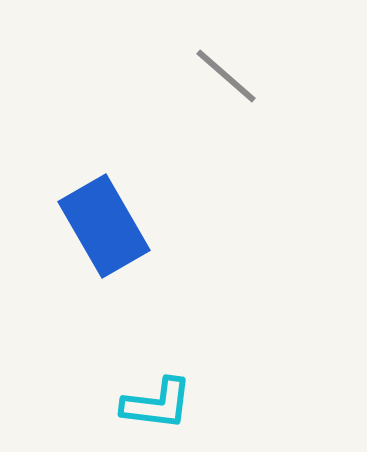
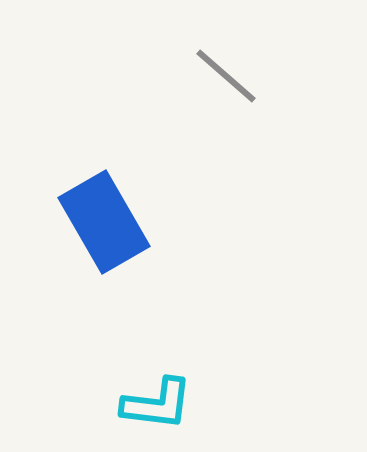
blue rectangle: moved 4 px up
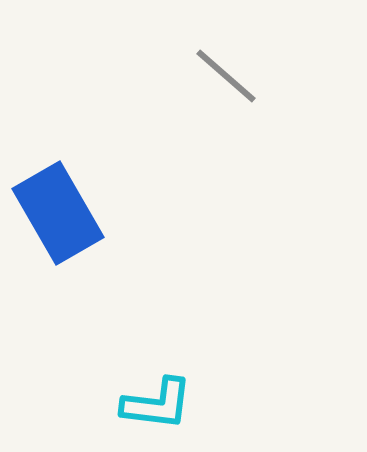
blue rectangle: moved 46 px left, 9 px up
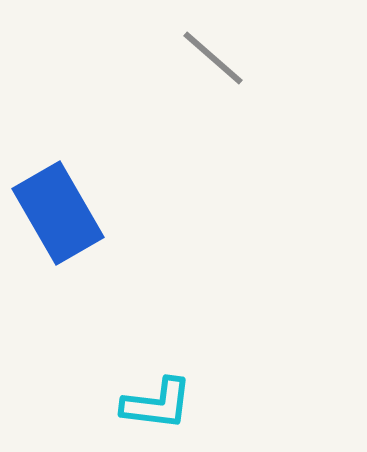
gray line: moved 13 px left, 18 px up
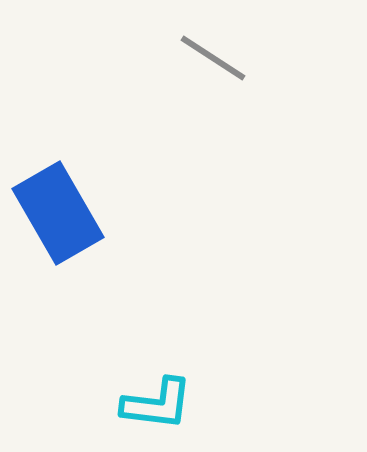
gray line: rotated 8 degrees counterclockwise
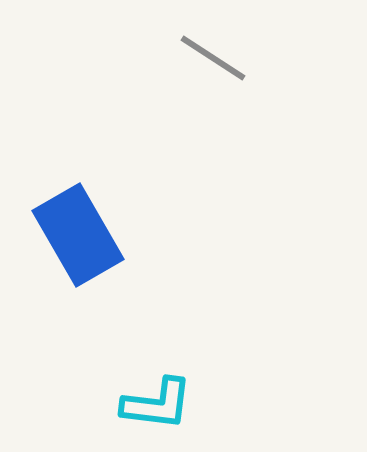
blue rectangle: moved 20 px right, 22 px down
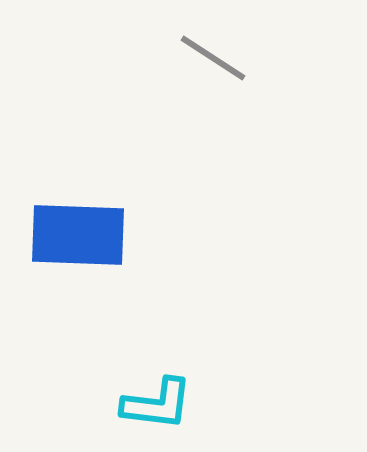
blue rectangle: rotated 58 degrees counterclockwise
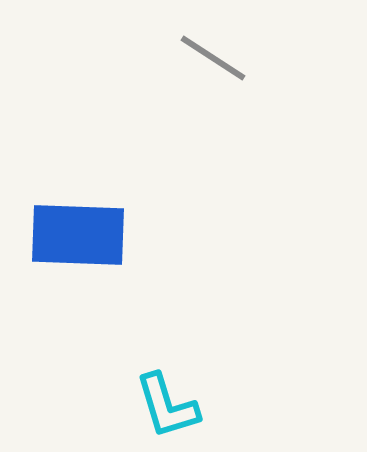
cyan L-shape: moved 10 px right, 2 px down; rotated 66 degrees clockwise
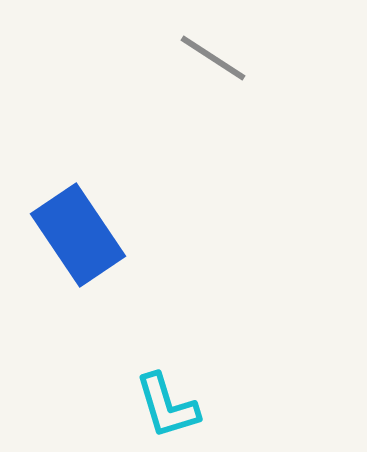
blue rectangle: rotated 54 degrees clockwise
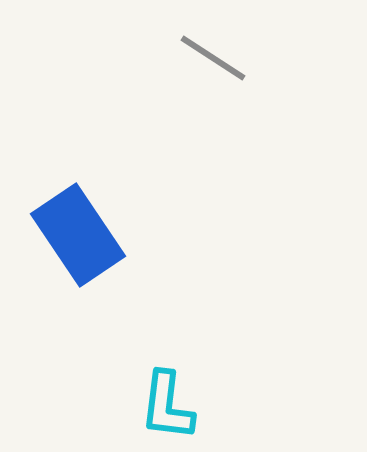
cyan L-shape: rotated 24 degrees clockwise
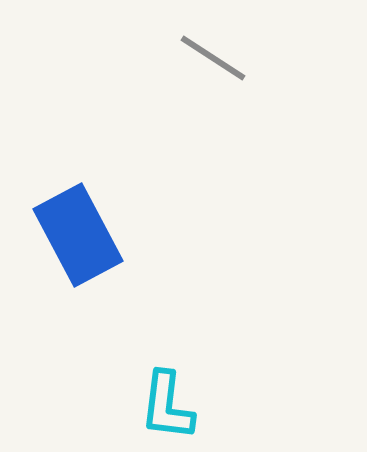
blue rectangle: rotated 6 degrees clockwise
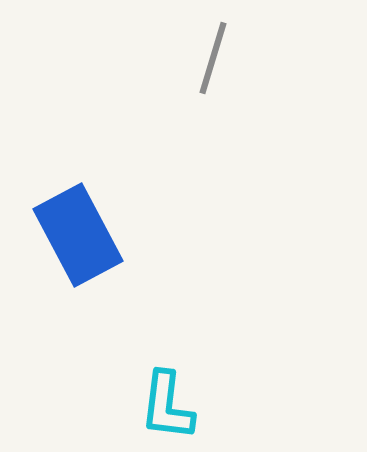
gray line: rotated 74 degrees clockwise
